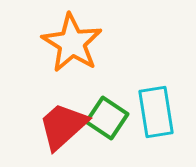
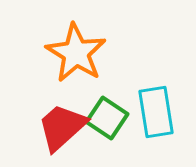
orange star: moved 4 px right, 10 px down
red trapezoid: moved 1 px left, 1 px down
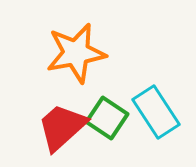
orange star: rotated 30 degrees clockwise
cyan rectangle: rotated 24 degrees counterclockwise
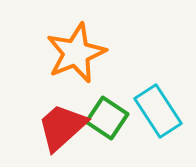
orange star: rotated 12 degrees counterclockwise
cyan rectangle: moved 2 px right, 1 px up
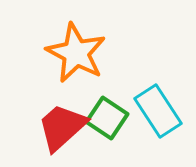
orange star: rotated 22 degrees counterclockwise
